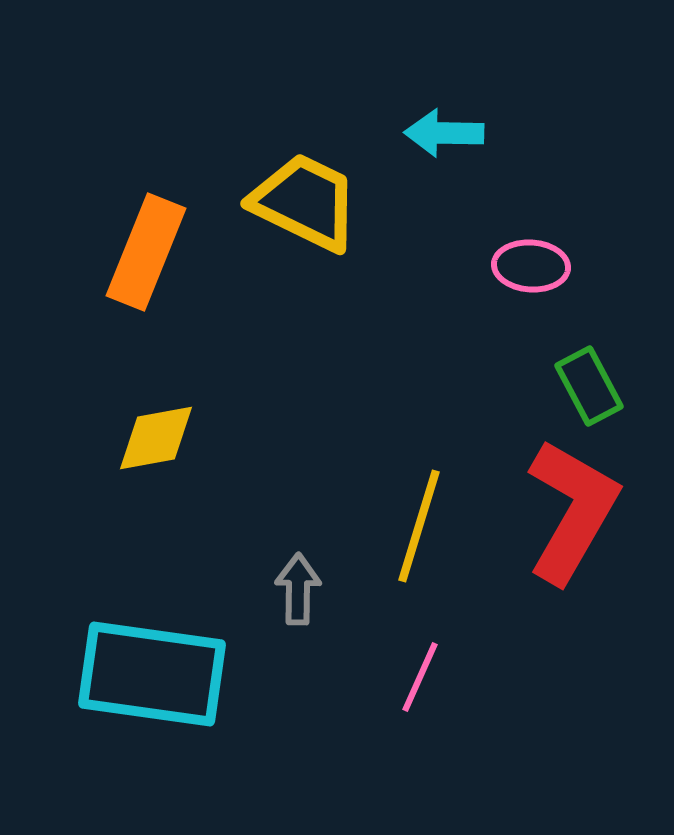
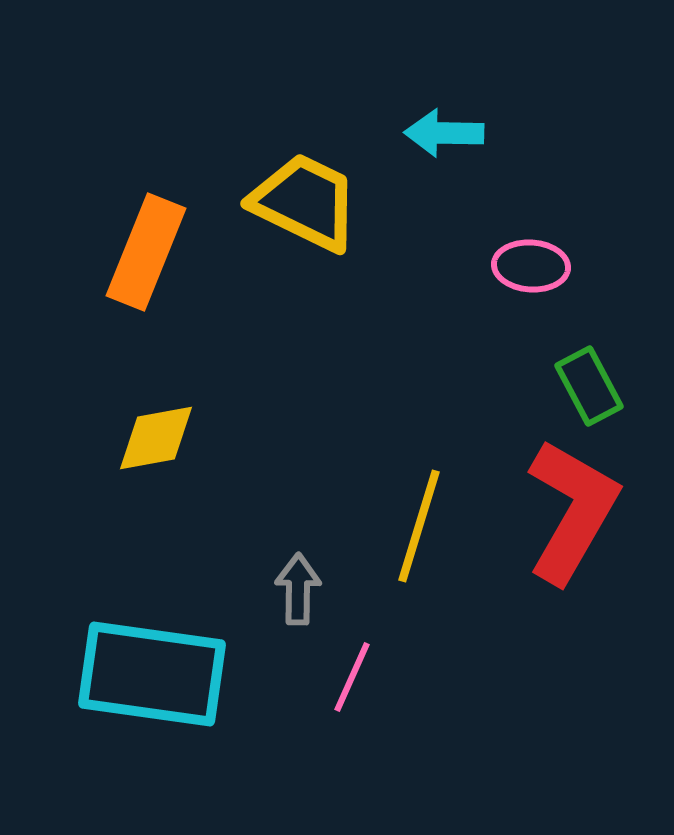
pink line: moved 68 px left
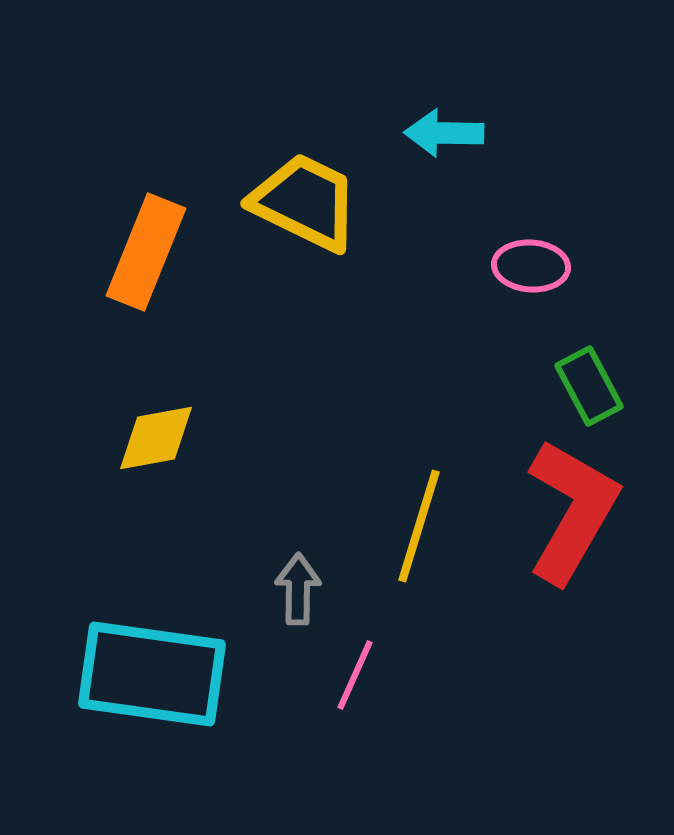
pink line: moved 3 px right, 2 px up
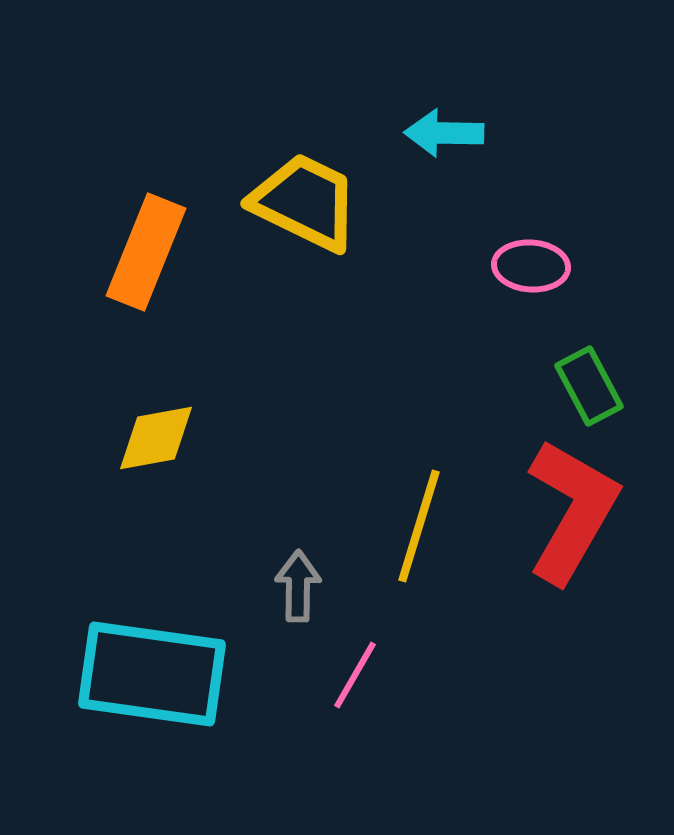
gray arrow: moved 3 px up
pink line: rotated 6 degrees clockwise
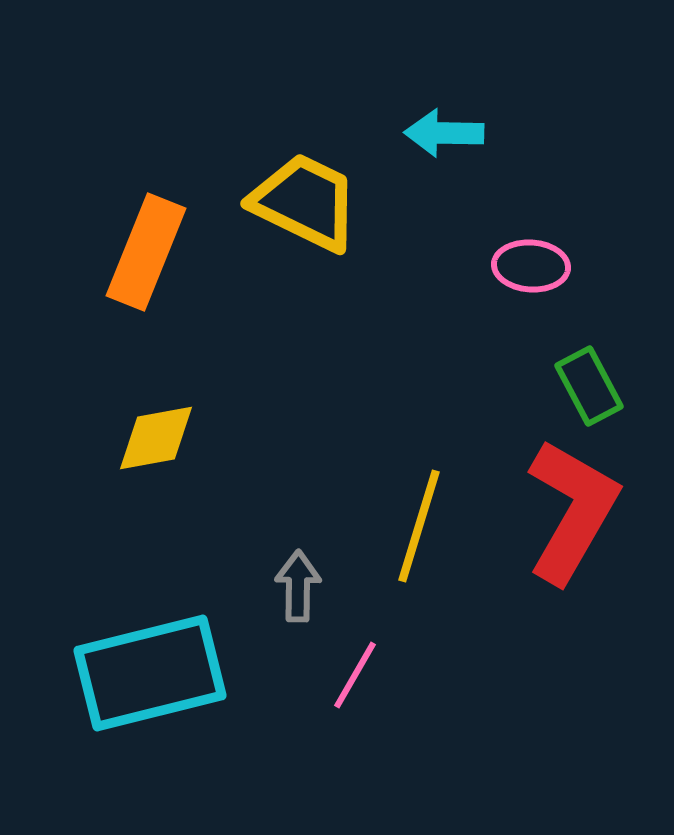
cyan rectangle: moved 2 px left, 1 px up; rotated 22 degrees counterclockwise
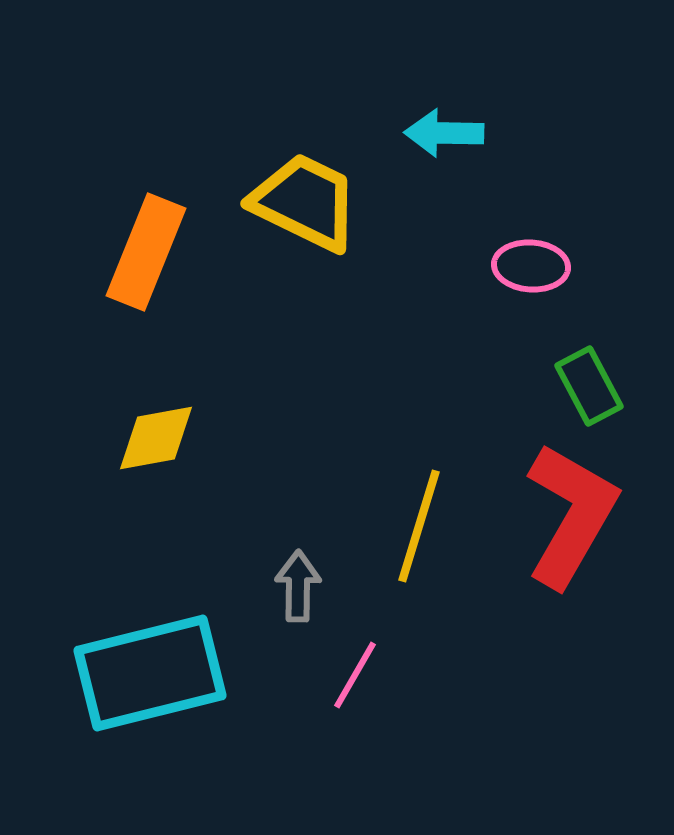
red L-shape: moved 1 px left, 4 px down
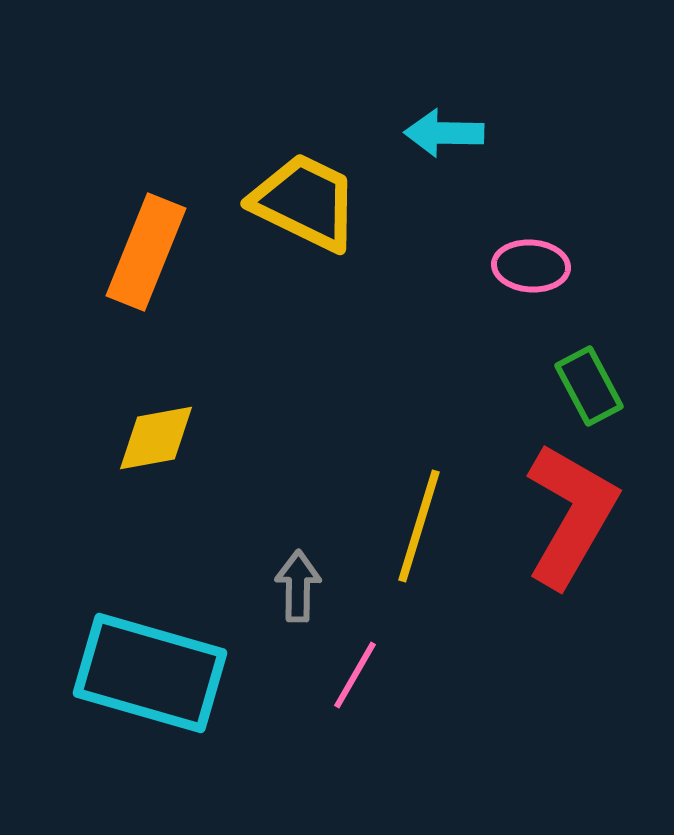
cyan rectangle: rotated 30 degrees clockwise
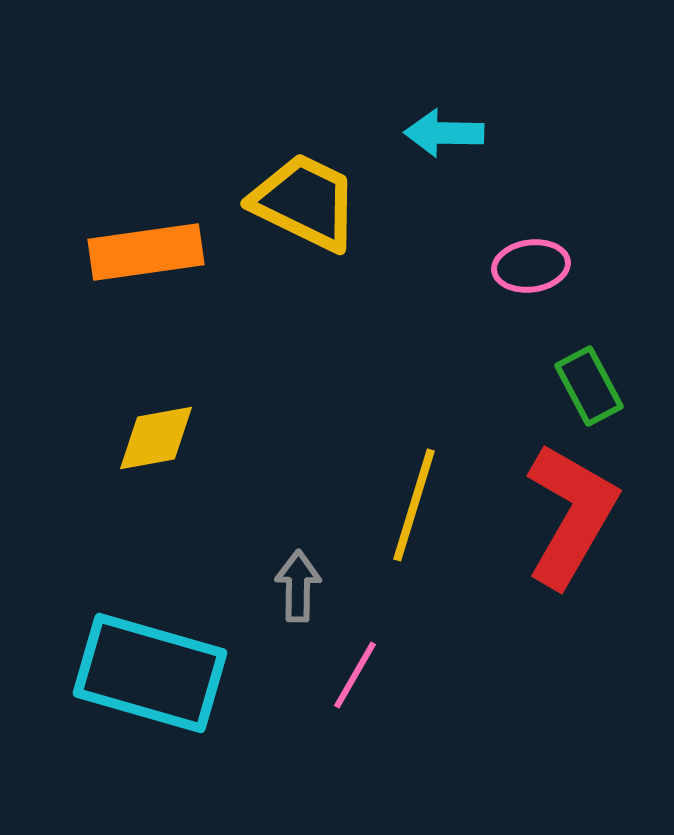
orange rectangle: rotated 60 degrees clockwise
pink ellipse: rotated 12 degrees counterclockwise
yellow line: moved 5 px left, 21 px up
